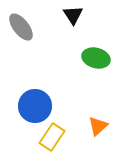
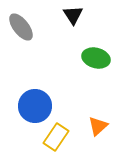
yellow rectangle: moved 4 px right
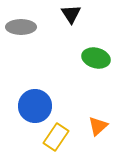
black triangle: moved 2 px left, 1 px up
gray ellipse: rotated 52 degrees counterclockwise
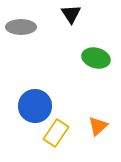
yellow rectangle: moved 4 px up
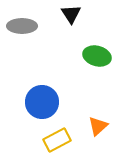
gray ellipse: moved 1 px right, 1 px up
green ellipse: moved 1 px right, 2 px up
blue circle: moved 7 px right, 4 px up
yellow rectangle: moved 1 px right, 7 px down; rotated 28 degrees clockwise
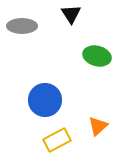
blue circle: moved 3 px right, 2 px up
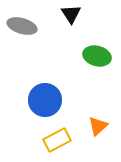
gray ellipse: rotated 16 degrees clockwise
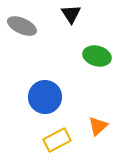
gray ellipse: rotated 8 degrees clockwise
blue circle: moved 3 px up
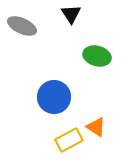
blue circle: moved 9 px right
orange triangle: moved 2 px left, 1 px down; rotated 45 degrees counterclockwise
yellow rectangle: moved 12 px right
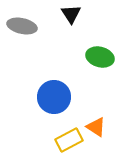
gray ellipse: rotated 12 degrees counterclockwise
green ellipse: moved 3 px right, 1 px down
